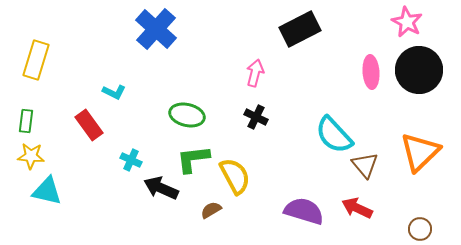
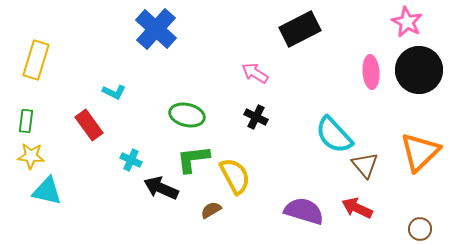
pink arrow: rotated 72 degrees counterclockwise
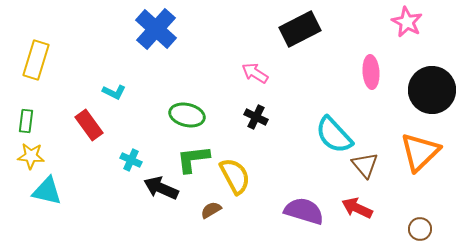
black circle: moved 13 px right, 20 px down
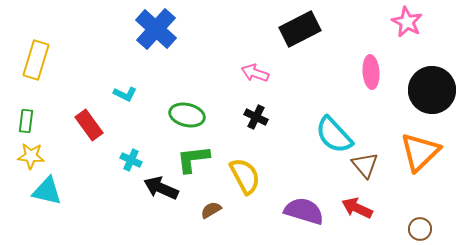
pink arrow: rotated 12 degrees counterclockwise
cyan L-shape: moved 11 px right, 2 px down
yellow semicircle: moved 10 px right
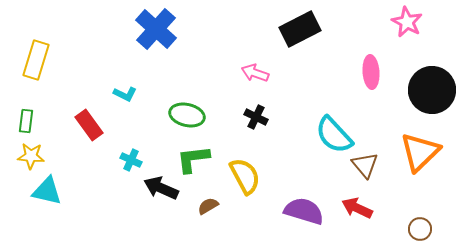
brown semicircle: moved 3 px left, 4 px up
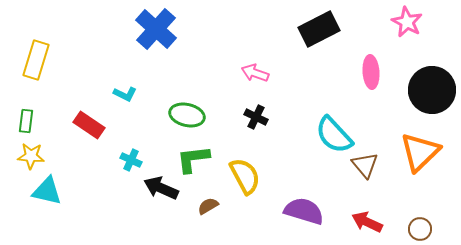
black rectangle: moved 19 px right
red rectangle: rotated 20 degrees counterclockwise
red arrow: moved 10 px right, 14 px down
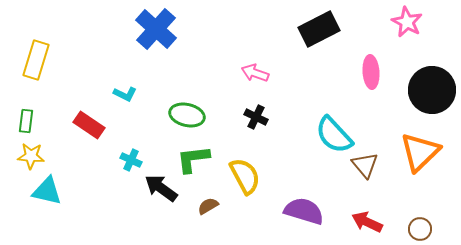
black arrow: rotated 12 degrees clockwise
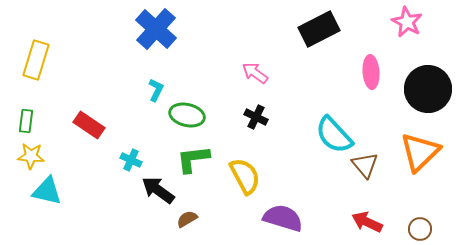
pink arrow: rotated 16 degrees clockwise
black circle: moved 4 px left, 1 px up
cyan L-shape: moved 31 px right, 4 px up; rotated 90 degrees counterclockwise
black arrow: moved 3 px left, 2 px down
brown semicircle: moved 21 px left, 13 px down
purple semicircle: moved 21 px left, 7 px down
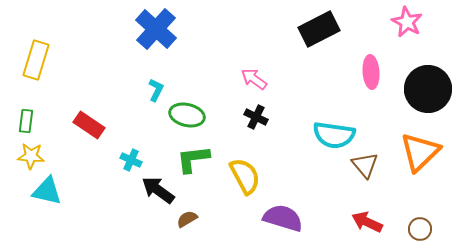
pink arrow: moved 1 px left, 6 px down
cyan semicircle: rotated 39 degrees counterclockwise
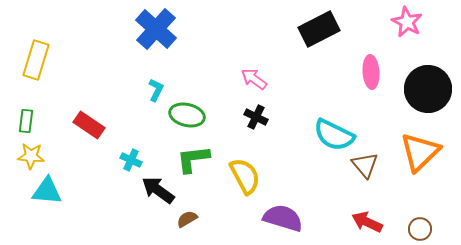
cyan semicircle: rotated 18 degrees clockwise
cyan triangle: rotated 8 degrees counterclockwise
